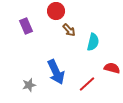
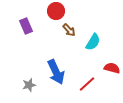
cyan semicircle: rotated 18 degrees clockwise
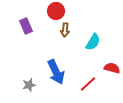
brown arrow: moved 4 px left; rotated 48 degrees clockwise
red line: moved 1 px right
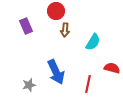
red line: rotated 36 degrees counterclockwise
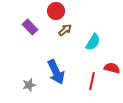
purple rectangle: moved 4 px right, 1 px down; rotated 21 degrees counterclockwise
brown arrow: rotated 136 degrees counterclockwise
red line: moved 4 px right, 3 px up
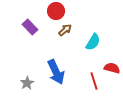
red line: moved 2 px right; rotated 30 degrees counterclockwise
gray star: moved 2 px left, 2 px up; rotated 16 degrees counterclockwise
